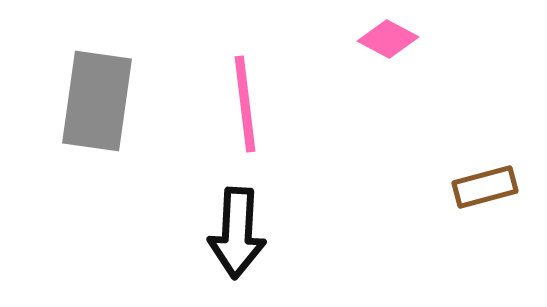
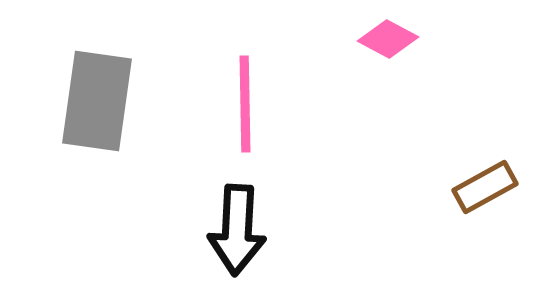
pink line: rotated 6 degrees clockwise
brown rectangle: rotated 14 degrees counterclockwise
black arrow: moved 3 px up
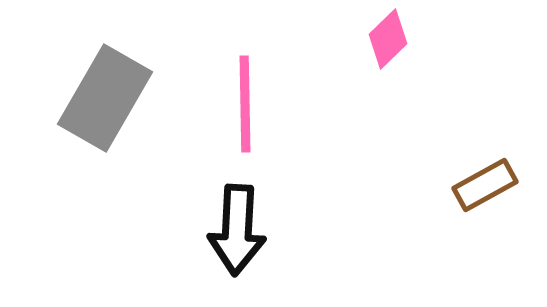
pink diamond: rotated 72 degrees counterclockwise
gray rectangle: moved 8 px right, 3 px up; rotated 22 degrees clockwise
brown rectangle: moved 2 px up
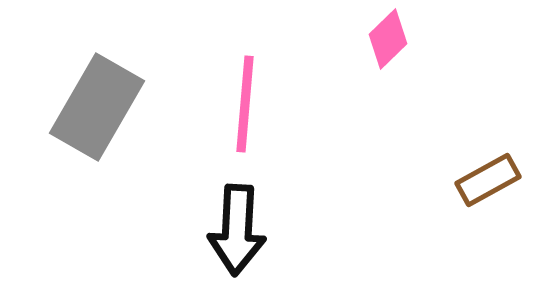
gray rectangle: moved 8 px left, 9 px down
pink line: rotated 6 degrees clockwise
brown rectangle: moved 3 px right, 5 px up
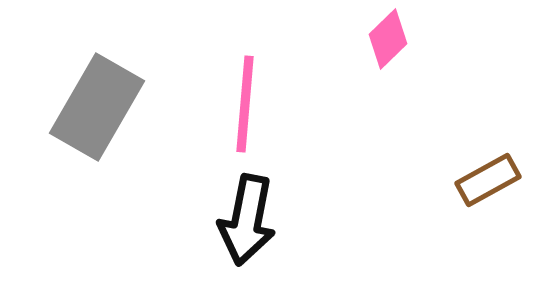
black arrow: moved 10 px right, 10 px up; rotated 8 degrees clockwise
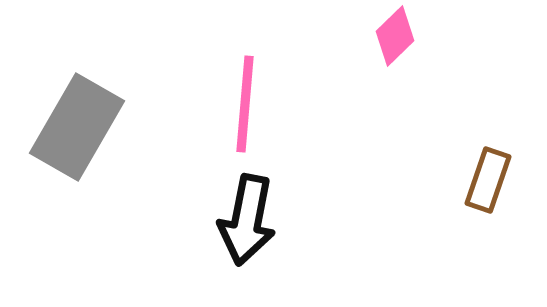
pink diamond: moved 7 px right, 3 px up
gray rectangle: moved 20 px left, 20 px down
brown rectangle: rotated 42 degrees counterclockwise
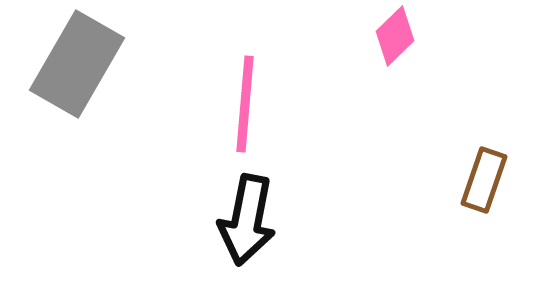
gray rectangle: moved 63 px up
brown rectangle: moved 4 px left
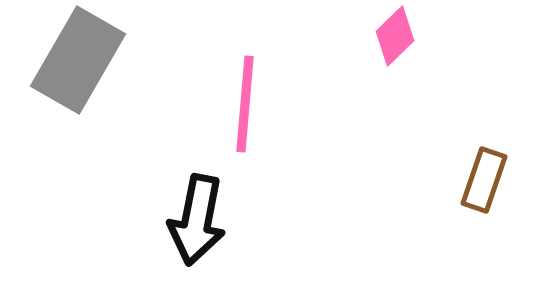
gray rectangle: moved 1 px right, 4 px up
black arrow: moved 50 px left
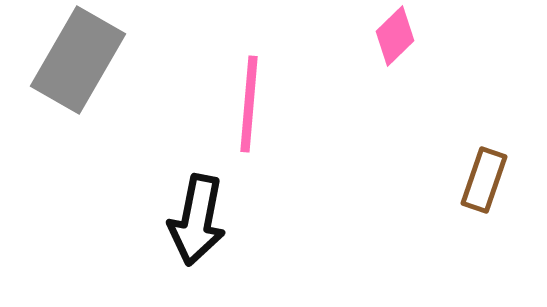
pink line: moved 4 px right
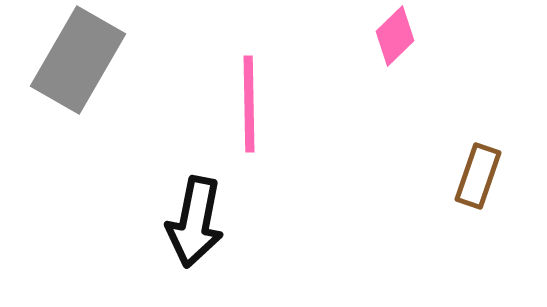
pink line: rotated 6 degrees counterclockwise
brown rectangle: moved 6 px left, 4 px up
black arrow: moved 2 px left, 2 px down
